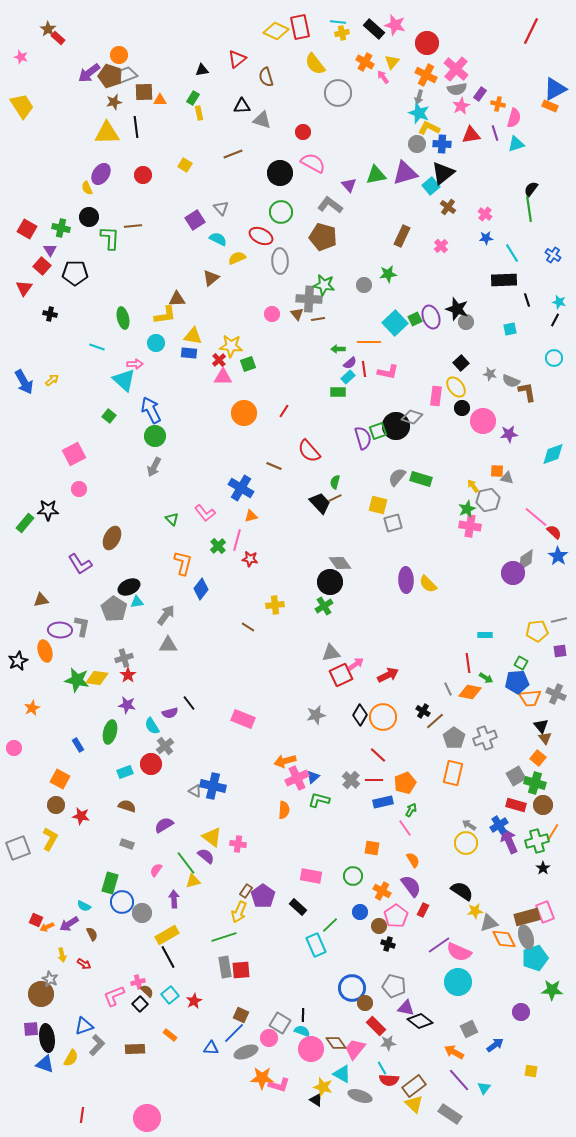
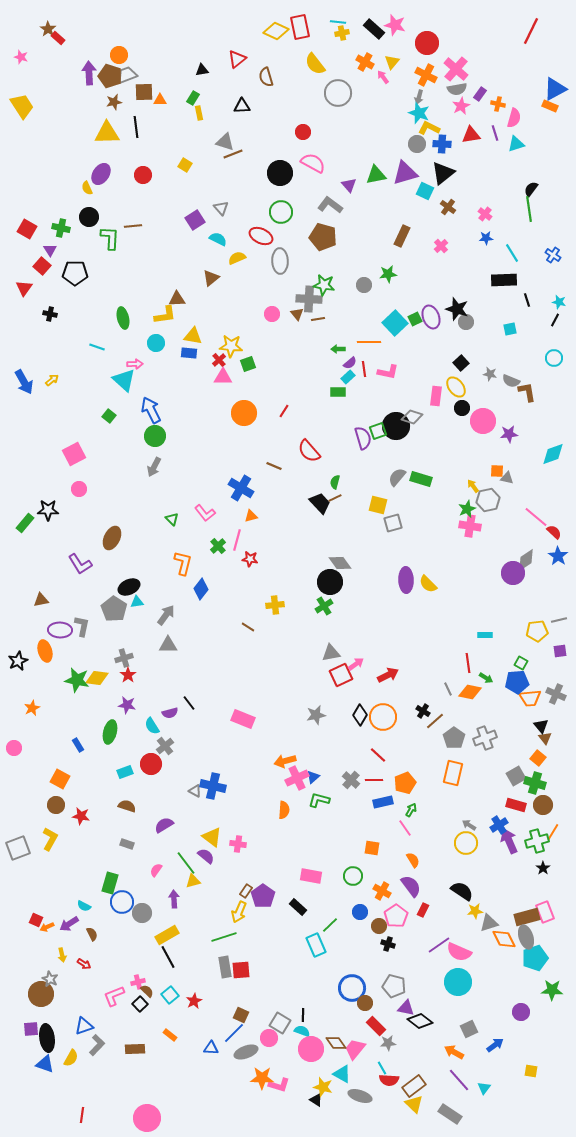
purple arrow at (89, 73): rotated 125 degrees clockwise
gray triangle at (262, 120): moved 37 px left, 22 px down
cyan square at (431, 186): moved 6 px left, 5 px down; rotated 24 degrees counterclockwise
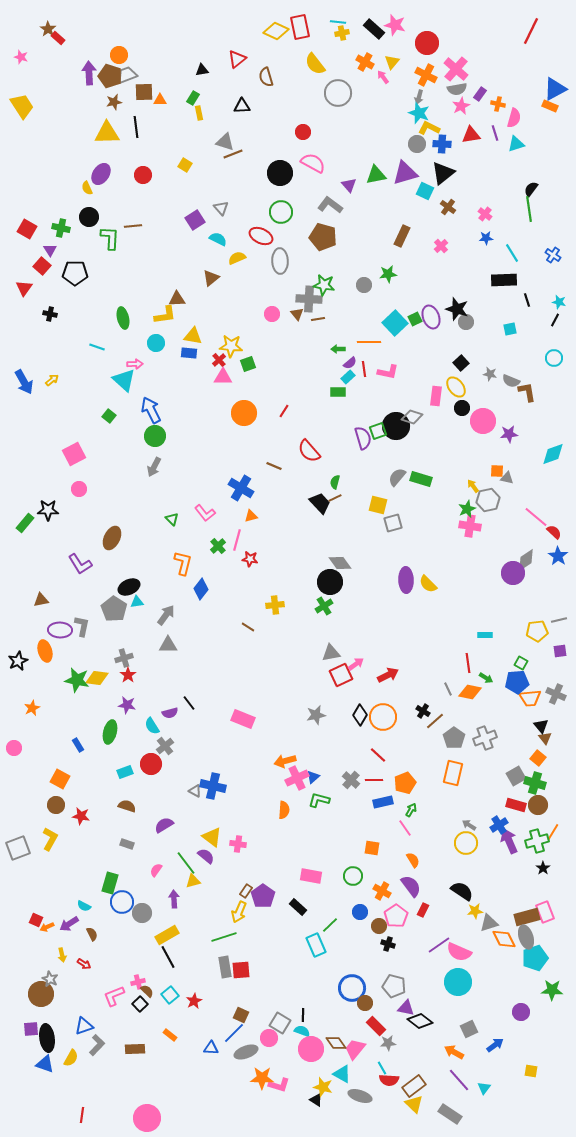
brown circle at (543, 805): moved 5 px left
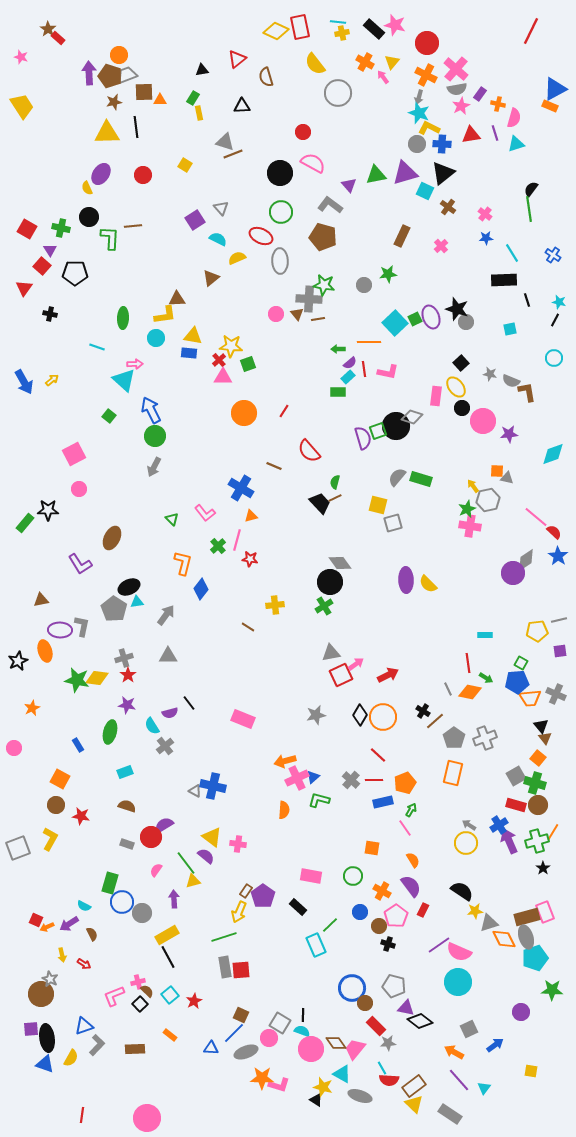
pink circle at (272, 314): moved 4 px right
green ellipse at (123, 318): rotated 15 degrees clockwise
cyan circle at (156, 343): moved 5 px up
gray triangle at (168, 645): moved 11 px down
red circle at (151, 764): moved 73 px down
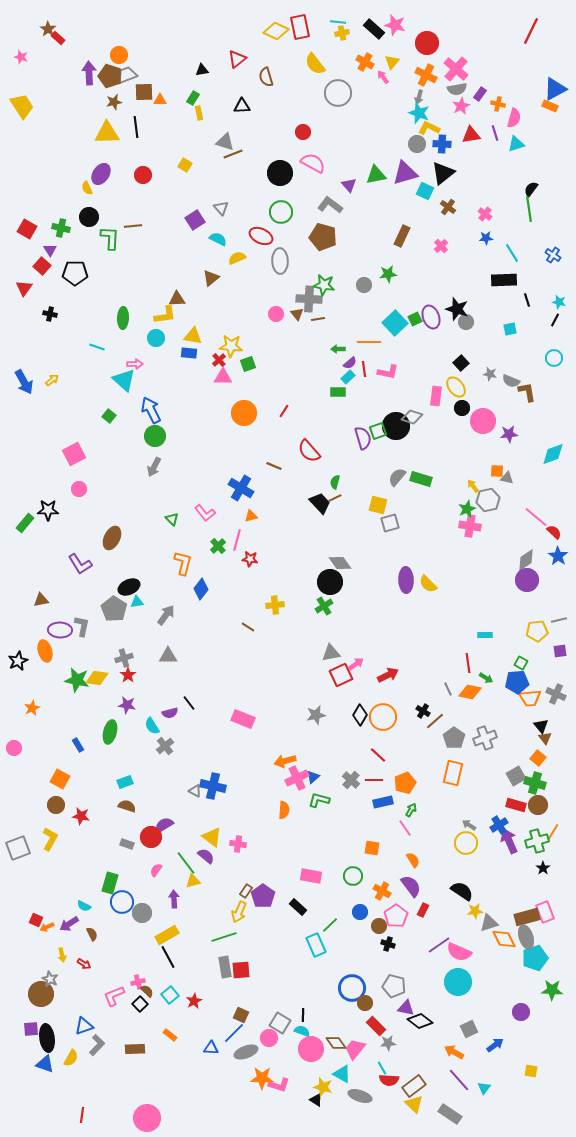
gray square at (393, 523): moved 3 px left
purple circle at (513, 573): moved 14 px right, 7 px down
cyan rectangle at (125, 772): moved 10 px down
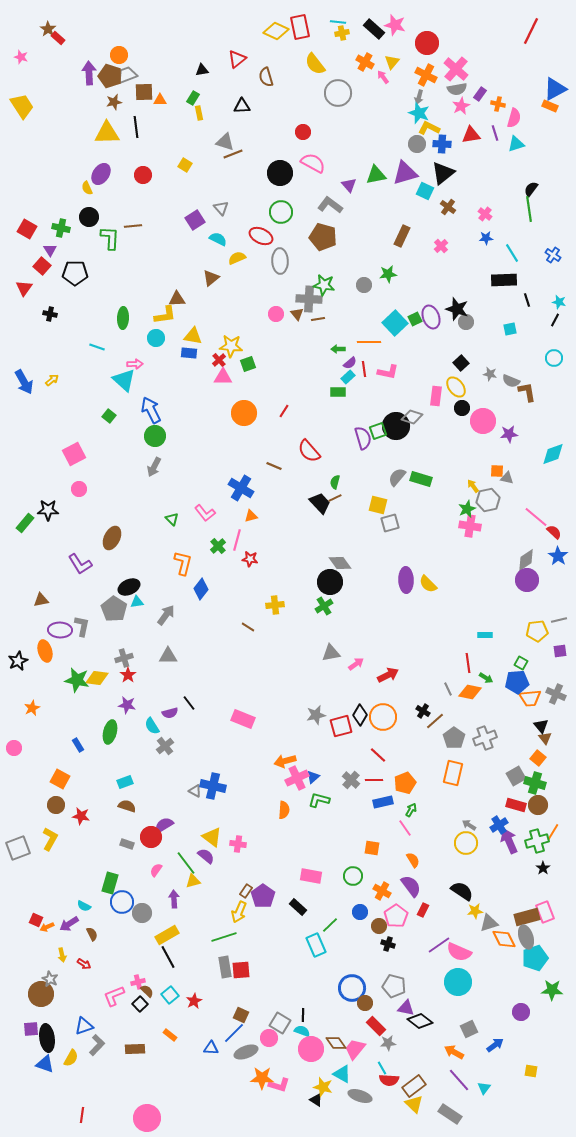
red square at (341, 675): moved 51 px down; rotated 10 degrees clockwise
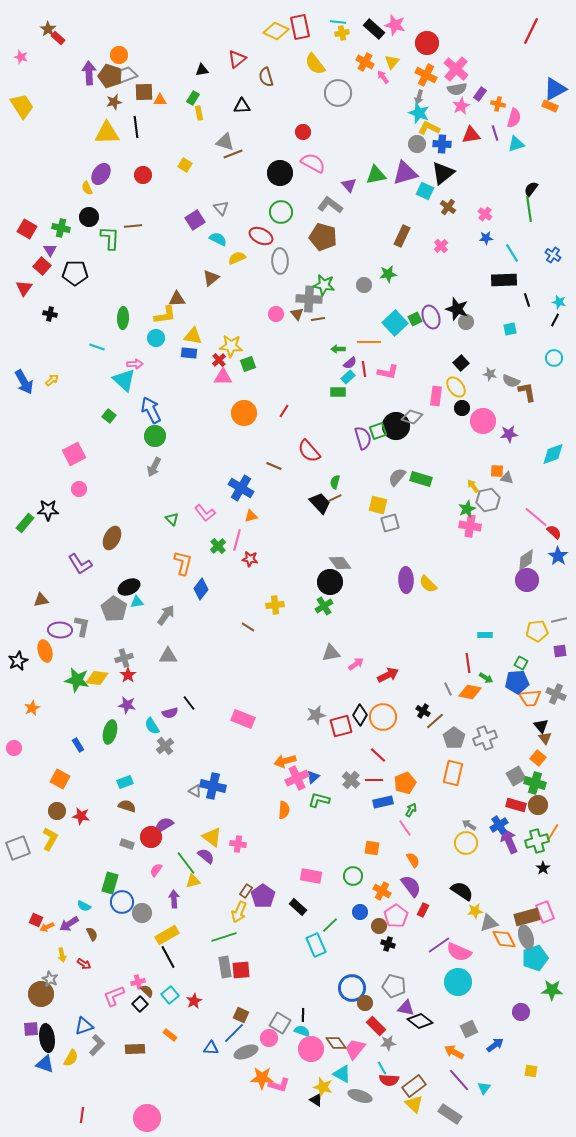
brown circle at (56, 805): moved 1 px right, 6 px down
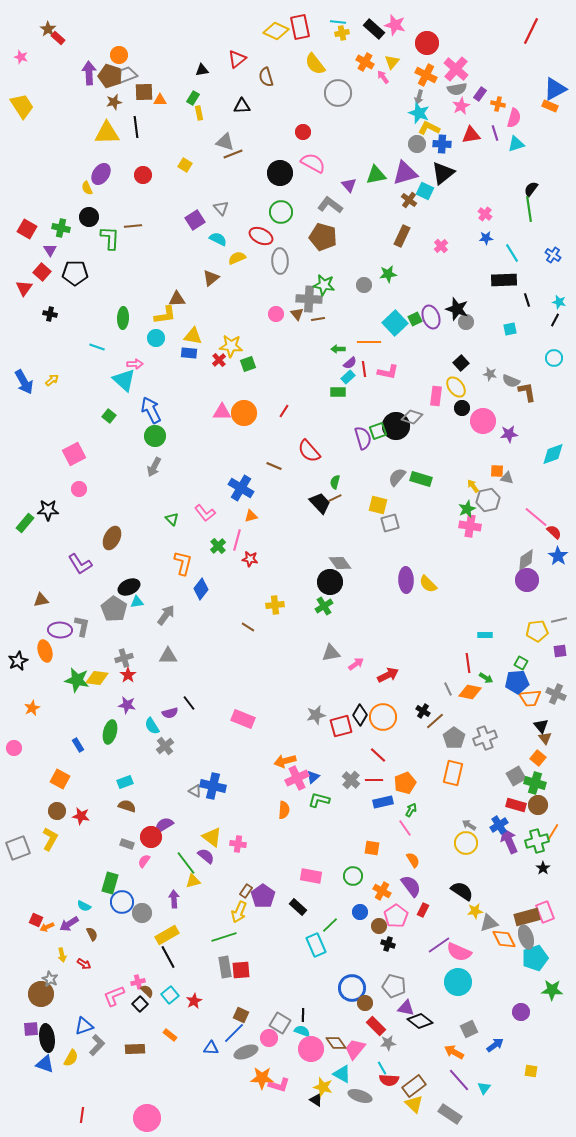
brown cross at (448, 207): moved 39 px left, 7 px up
red square at (42, 266): moved 6 px down
pink triangle at (223, 377): moved 1 px left, 35 px down
pink semicircle at (156, 870): moved 12 px left, 9 px up
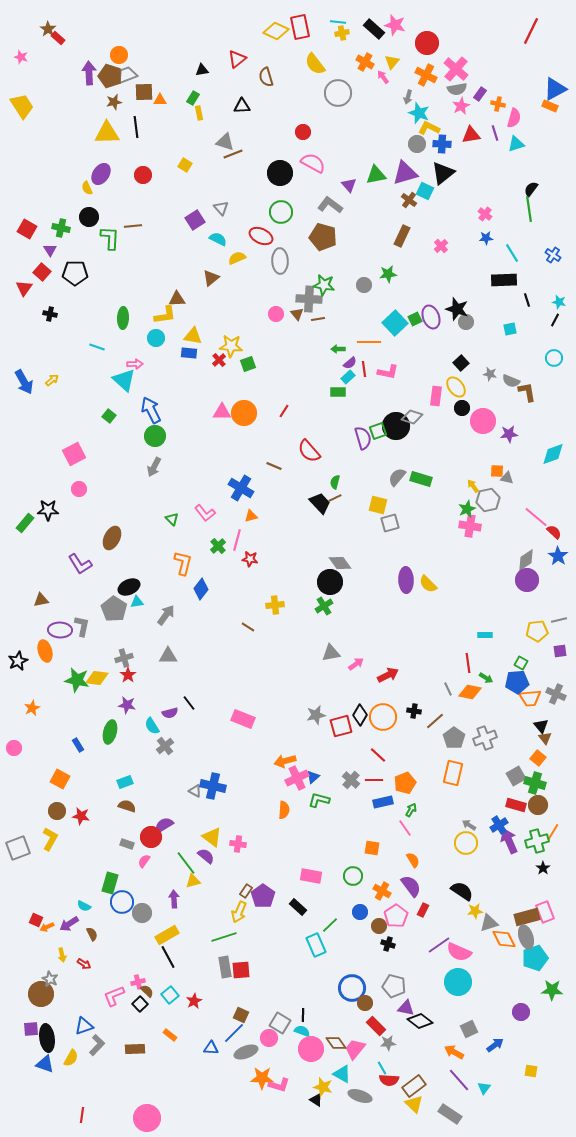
gray arrow at (419, 97): moved 11 px left
black cross at (423, 711): moved 9 px left; rotated 24 degrees counterclockwise
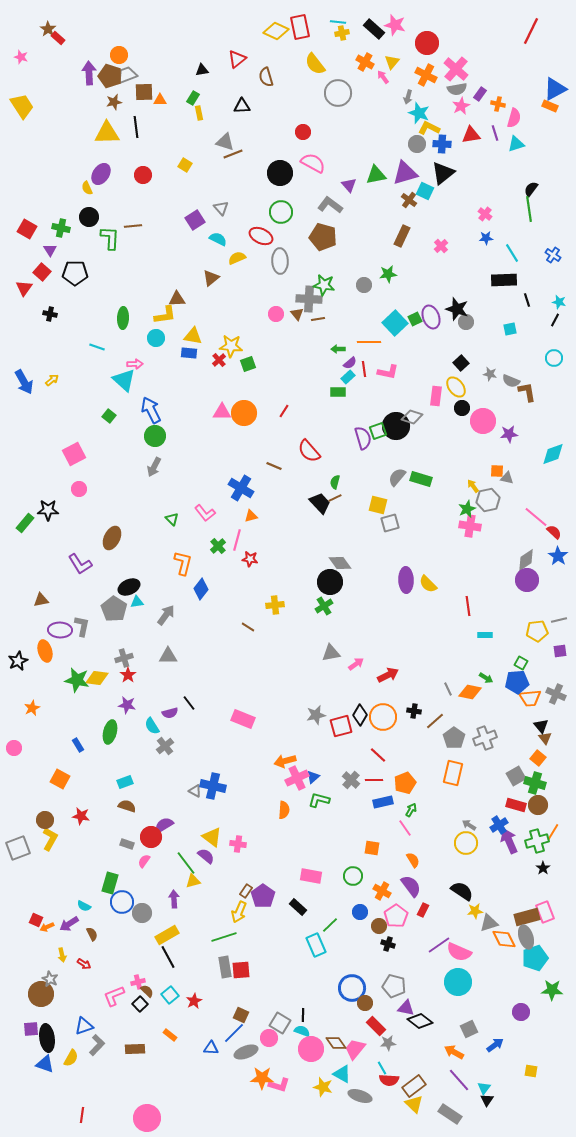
red line at (468, 663): moved 57 px up
brown circle at (57, 811): moved 12 px left, 9 px down
black triangle at (316, 1100): moved 171 px right; rotated 32 degrees clockwise
